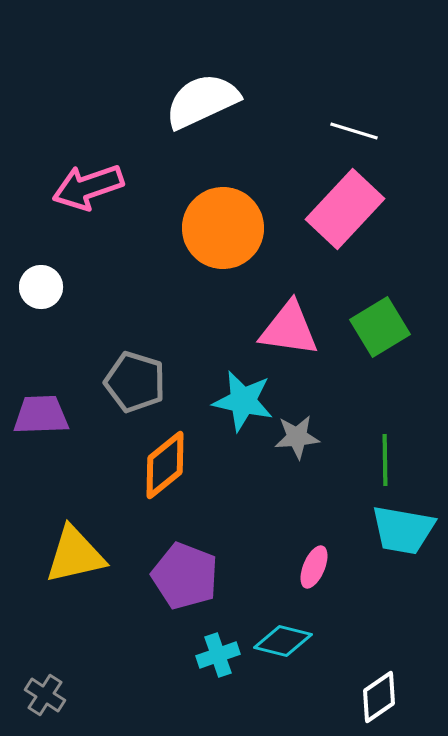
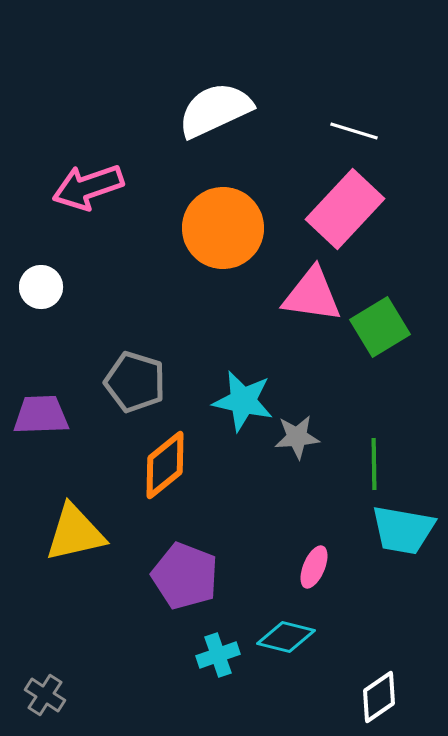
white semicircle: moved 13 px right, 9 px down
pink triangle: moved 23 px right, 34 px up
green line: moved 11 px left, 4 px down
yellow triangle: moved 22 px up
cyan diamond: moved 3 px right, 4 px up
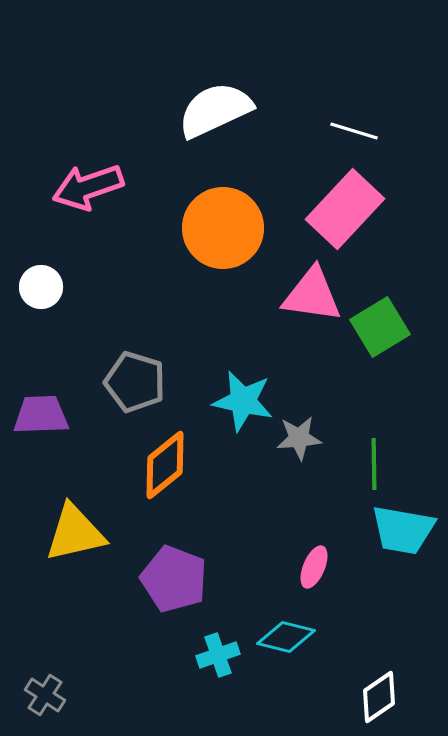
gray star: moved 2 px right, 1 px down
purple pentagon: moved 11 px left, 3 px down
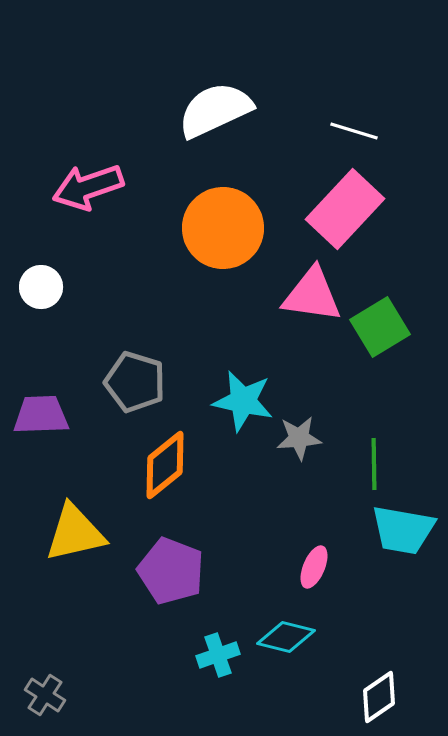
purple pentagon: moved 3 px left, 8 px up
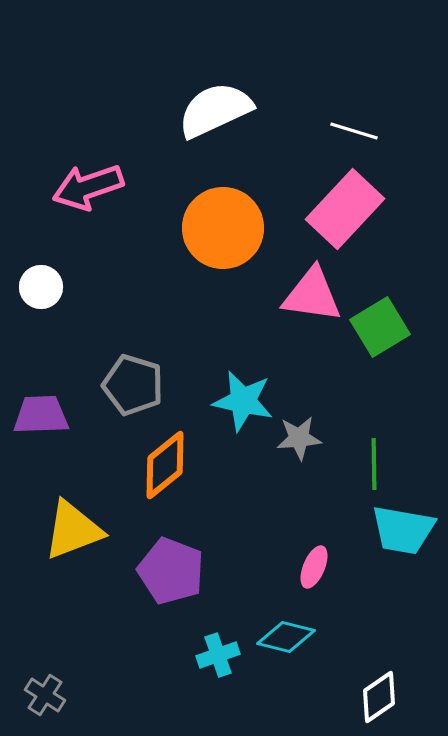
gray pentagon: moved 2 px left, 3 px down
yellow triangle: moved 2 px left, 3 px up; rotated 8 degrees counterclockwise
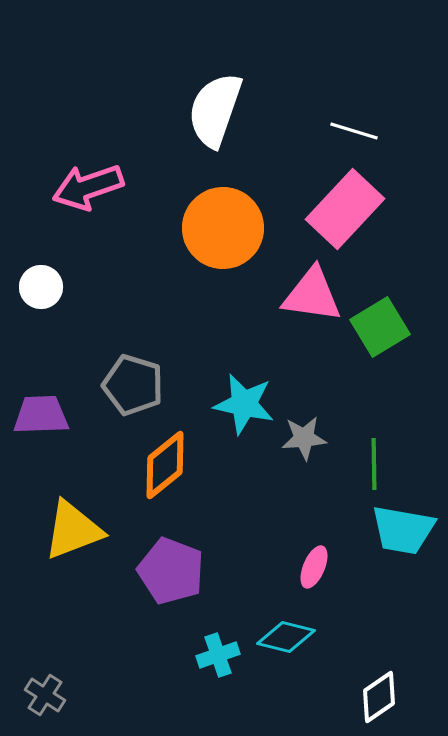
white semicircle: rotated 46 degrees counterclockwise
cyan star: moved 1 px right, 3 px down
gray star: moved 5 px right
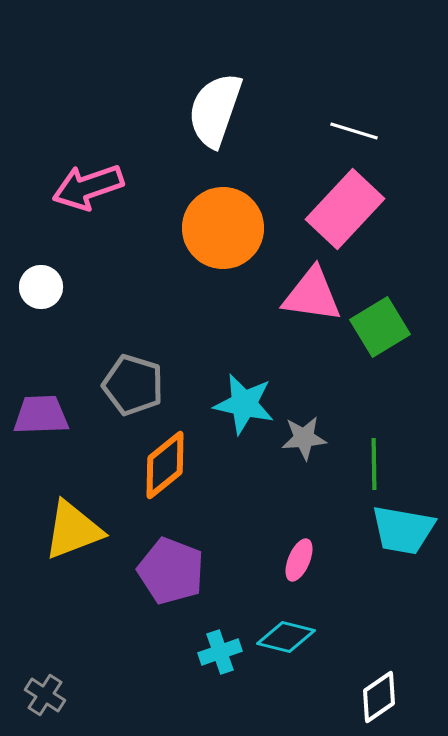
pink ellipse: moved 15 px left, 7 px up
cyan cross: moved 2 px right, 3 px up
